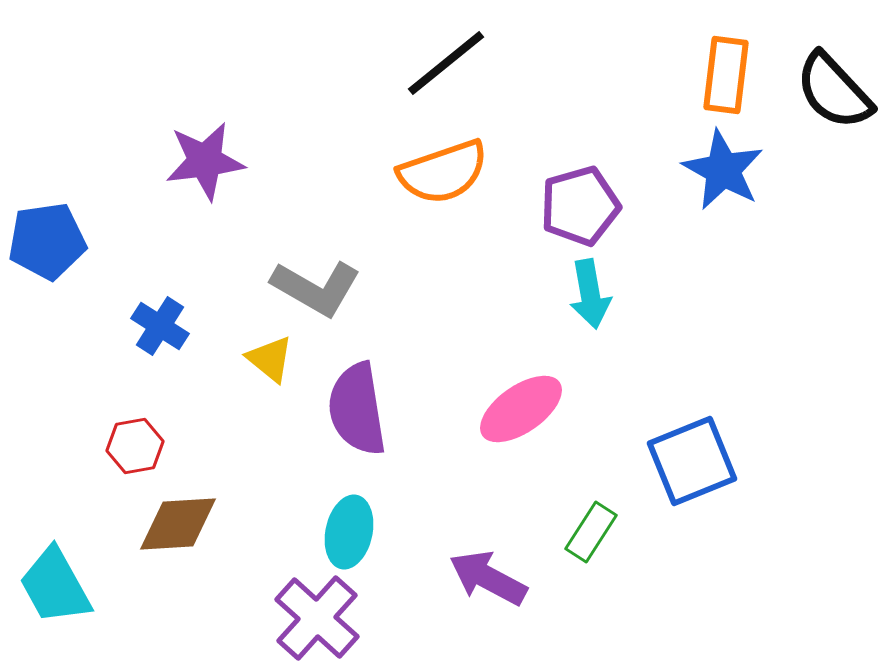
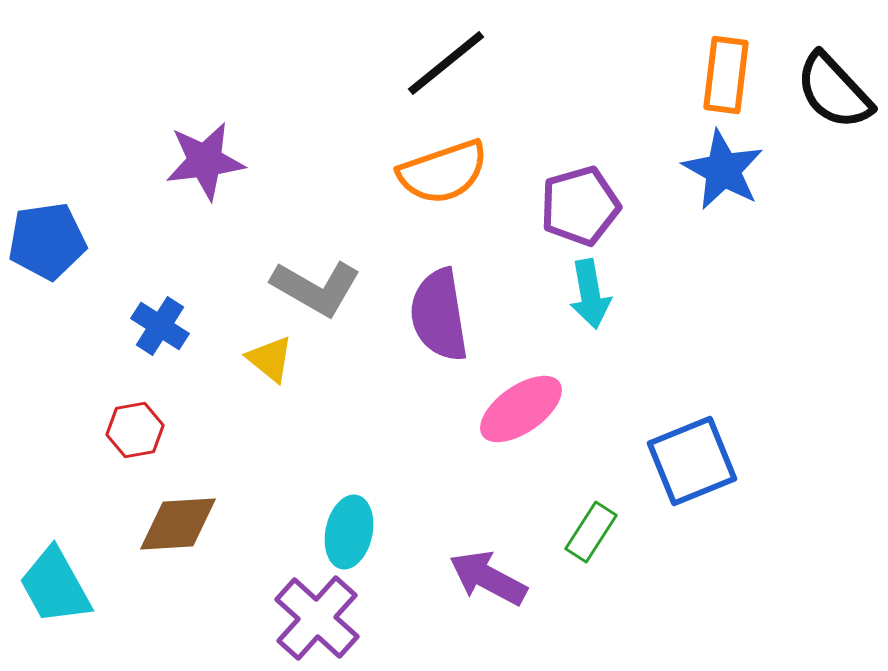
purple semicircle: moved 82 px right, 94 px up
red hexagon: moved 16 px up
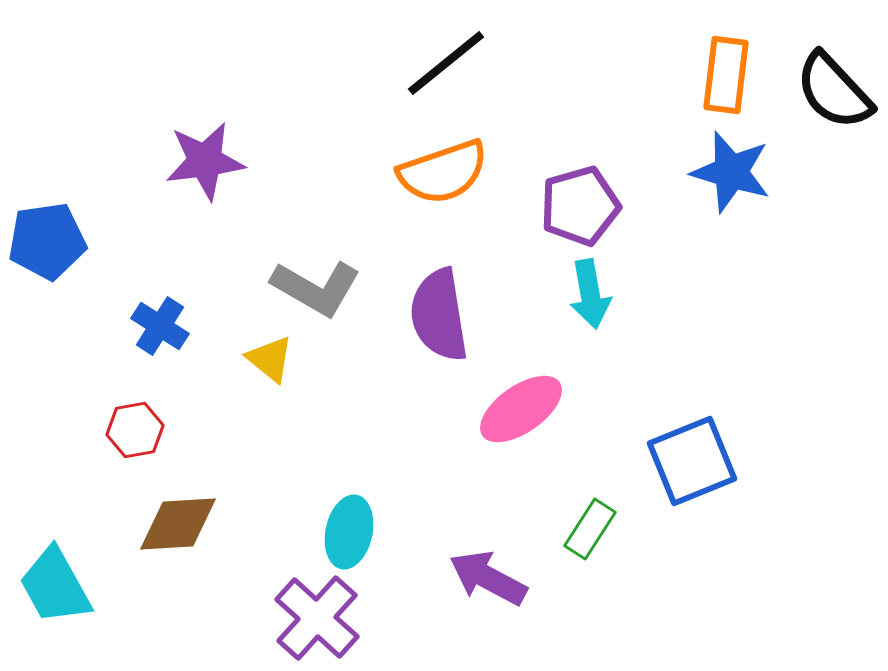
blue star: moved 8 px right, 2 px down; rotated 12 degrees counterclockwise
green rectangle: moved 1 px left, 3 px up
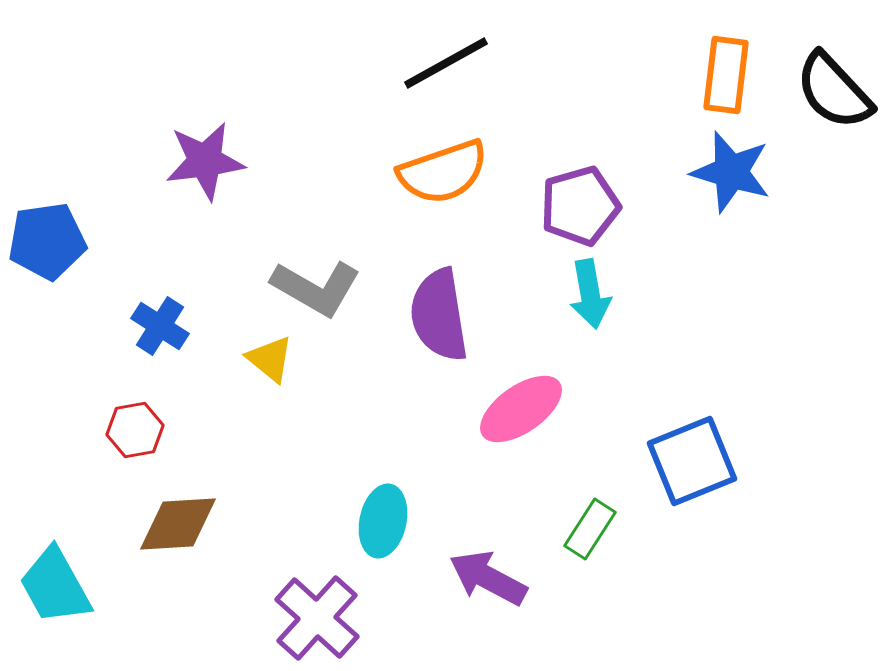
black line: rotated 10 degrees clockwise
cyan ellipse: moved 34 px right, 11 px up
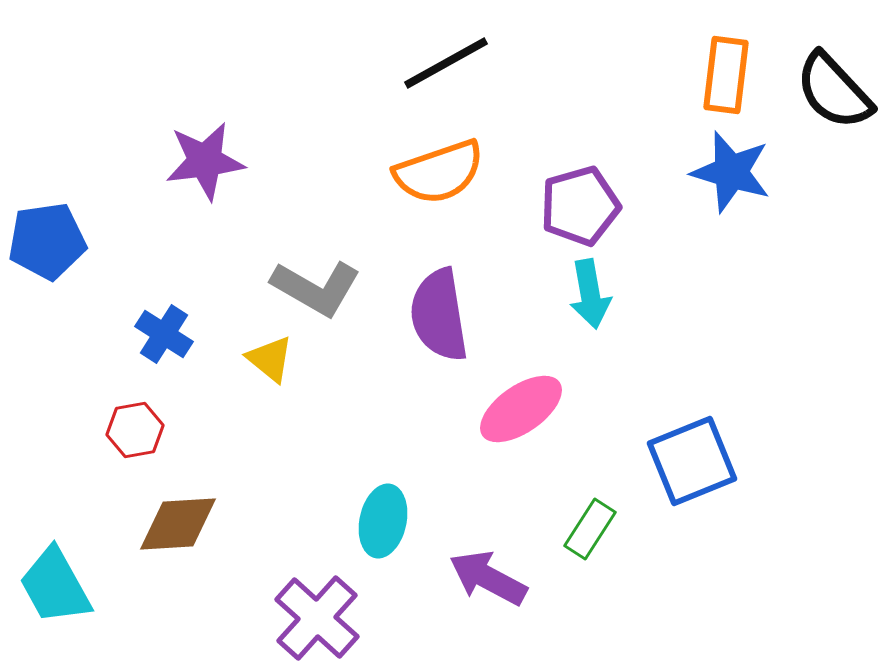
orange semicircle: moved 4 px left
blue cross: moved 4 px right, 8 px down
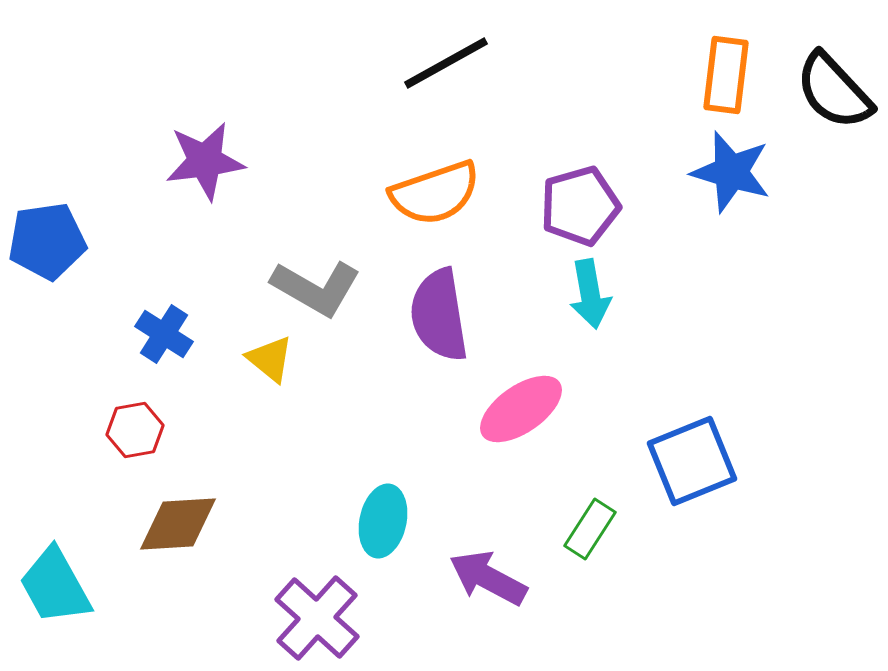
orange semicircle: moved 4 px left, 21 px down
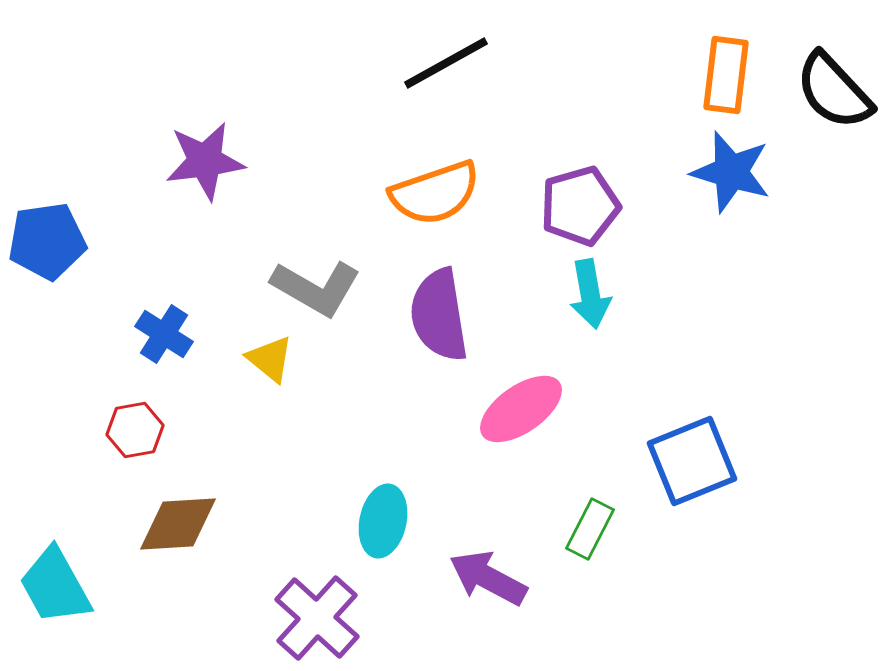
green rectangle: rotated 6 degrees counterclockwise
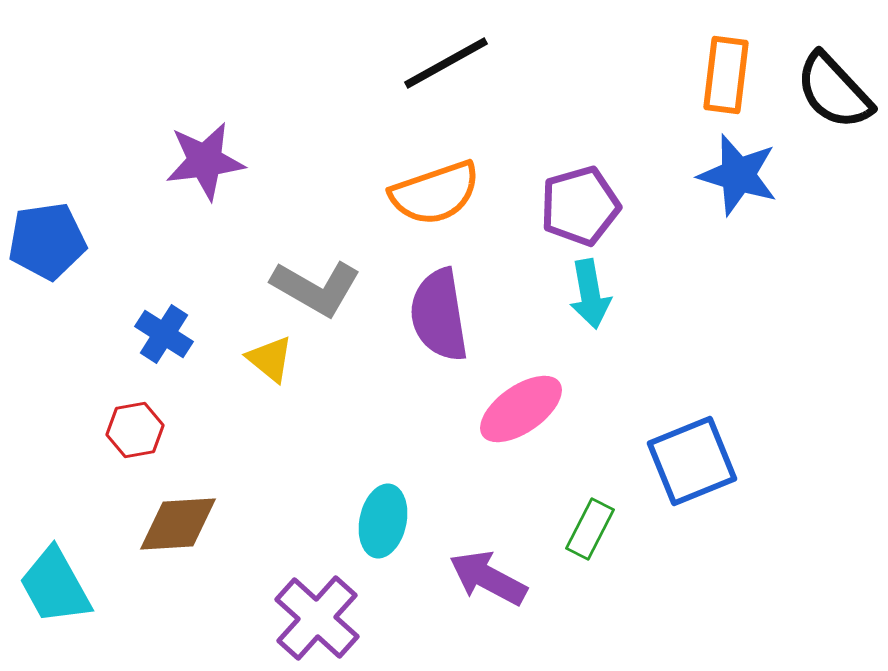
blue star: moved 7 px right, 3 px down
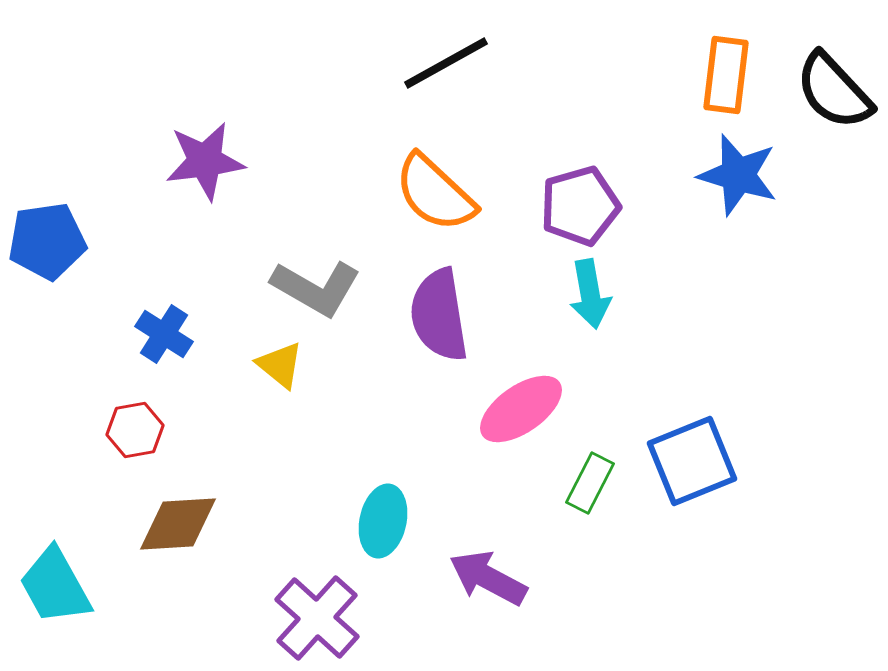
orange semicircle: rotated 62 degrees clockwise
yellow triangle: moved 10 px right, 6 px down
green rectangle: moved 46 px up
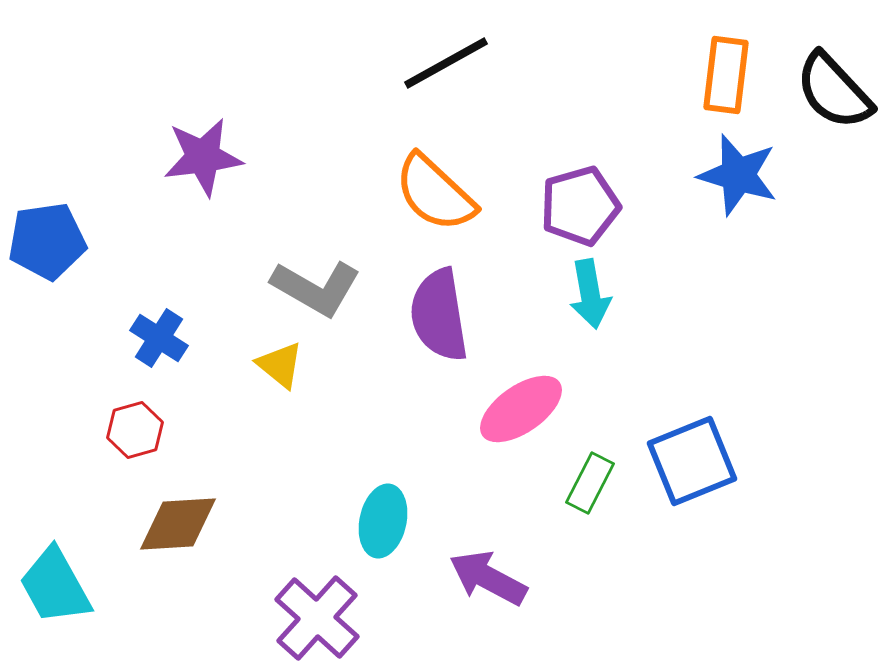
purple star: moved 2 px left, 4 px up
blue cross: moved 5 px left, 4 px down
red hexagon: rotated 6 degrees counterclockwise
